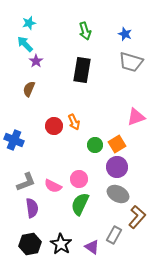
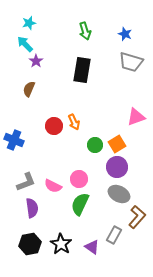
gray ellipse: moved 1 px right
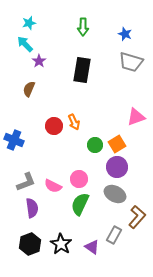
green arrow: moved 2 px left, 4 px up; rotated 18 degrees clockwise
purple star: moved 3 px right
gray ellipse: moved 4 px left
black hexagon: rotated 10 degrees counterclockwise
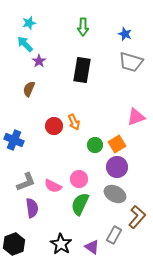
black hexagon: moved 16 px left
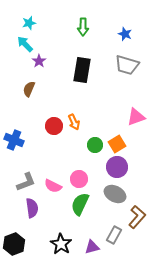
gray trapezoid: moved 4 px left, 3 px down
purple triangle: rotated 49 degrees counterclockwise
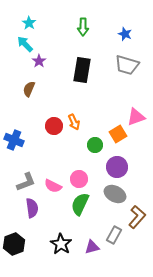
cyan star: rotated 24 degrees counterclockwise
orange square: moved 1 px right, 10 px up
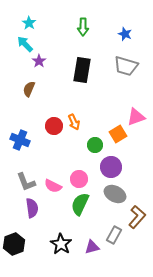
gray trapezoid: moved 1 px left, 1 px down
blue cross: moved 6 px right
purple circle: moved 6 px left
gray L-shape: rotated 90 degrees clockwise
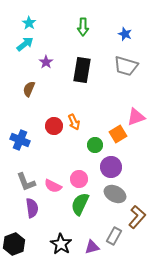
cyan arrow: rotated 96 degrees clockwise
purple star: moved 7 px right, 1 px down
gray rectangle: moved 1 px down
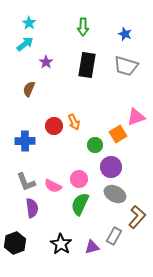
black rectangle: moved 5 px right, 5 px up
blue cross: moved 5 px right, 1 px down; rotated 24 degrees counterclockwise
black hexagon: moved 1 px right, 1 px up
